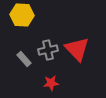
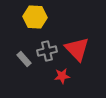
yellow hexagon: moved 13 px right, 2 px down
gray cross: moved 1 px left, 1 px down
red star: moved 11 px right, 7 px up
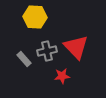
red triangle: moved 1 px left, 2 px up
